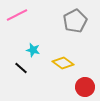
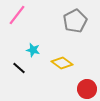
pink line: rotated 25 degrees counterclockwise
yellow diamond: moved 1 px left
black line: moved 2 px left
red circle: moved 2 px right, 2 px down
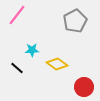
cyan star: moved 1 px left; rotated 16 degrees counterclockwise
yellow diamond: moved 5 px left, 1 px down
black line: moved 2 px left
red circle: moved 3 px left, 2 px up
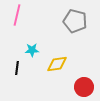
pink line: rotated 25 degrees counterclockwise
gray pentagon: rotated 30 degrees counterclockwise
yellow diamond: rotated 45 degrees counterclockwise
black line: rotated 56 degrees clockwise
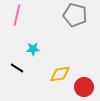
gray pentagon: moved 6 px up
cyan star: moved 1 px right, 1 px up
yellow diamond: moved 3 px right, 10 px down
black line: rotated 64 degrees counterclockwise
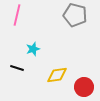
cyan star: rotated 16 degrees counterclockwise
black line: rotated 16 degrees counterclockwise
yellow diamond: moved 3 px left, 1 px down
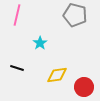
cyan star: moved 7 px right, 6 px up; rotated 16 degrees counterclockwise
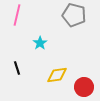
gray pentagon: moved 1 px left
black line: rotated 56 degrees clockwise
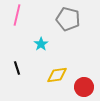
gray pentagon: moved 6 px left, 4 px down
cyan star: moved 1 px right, 1 px down
